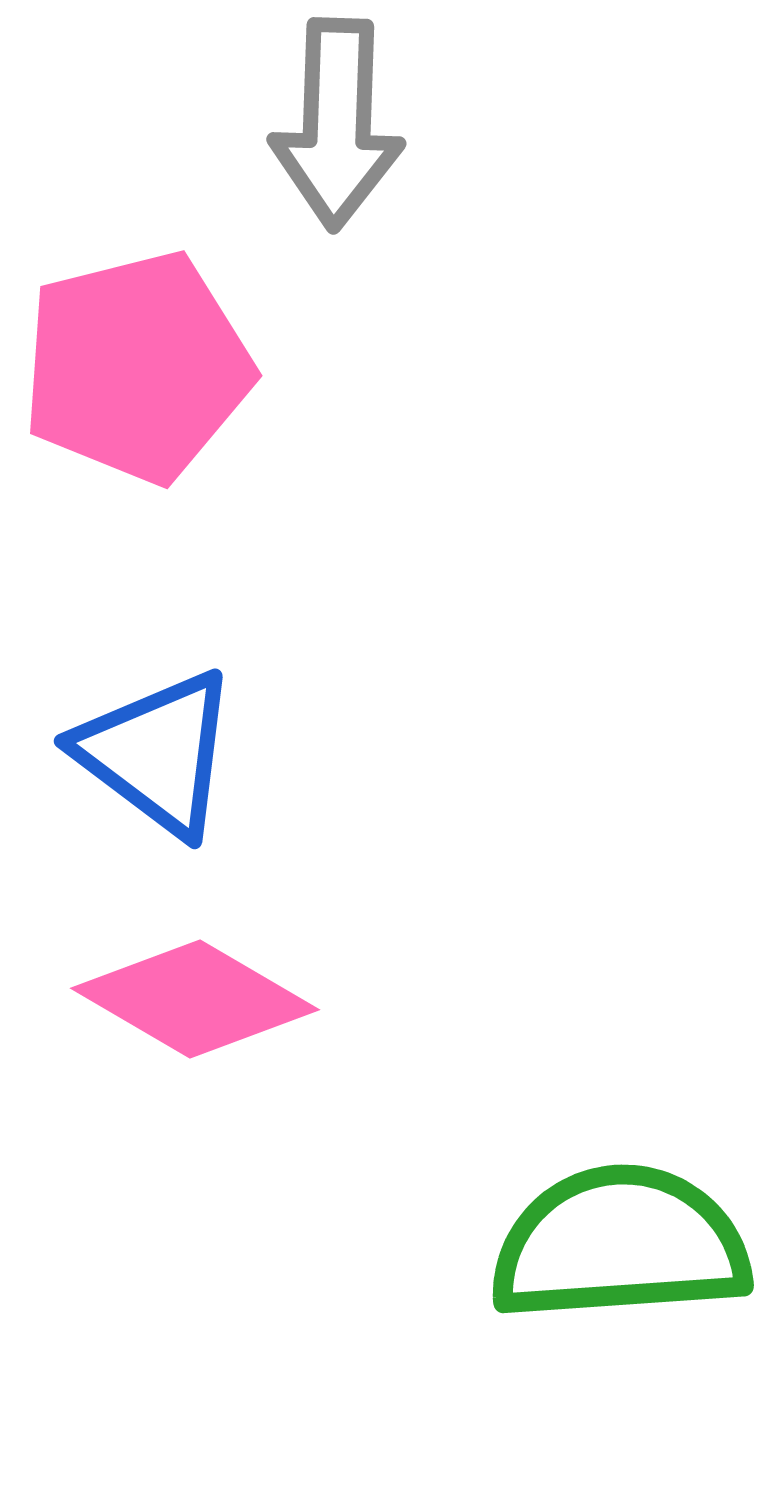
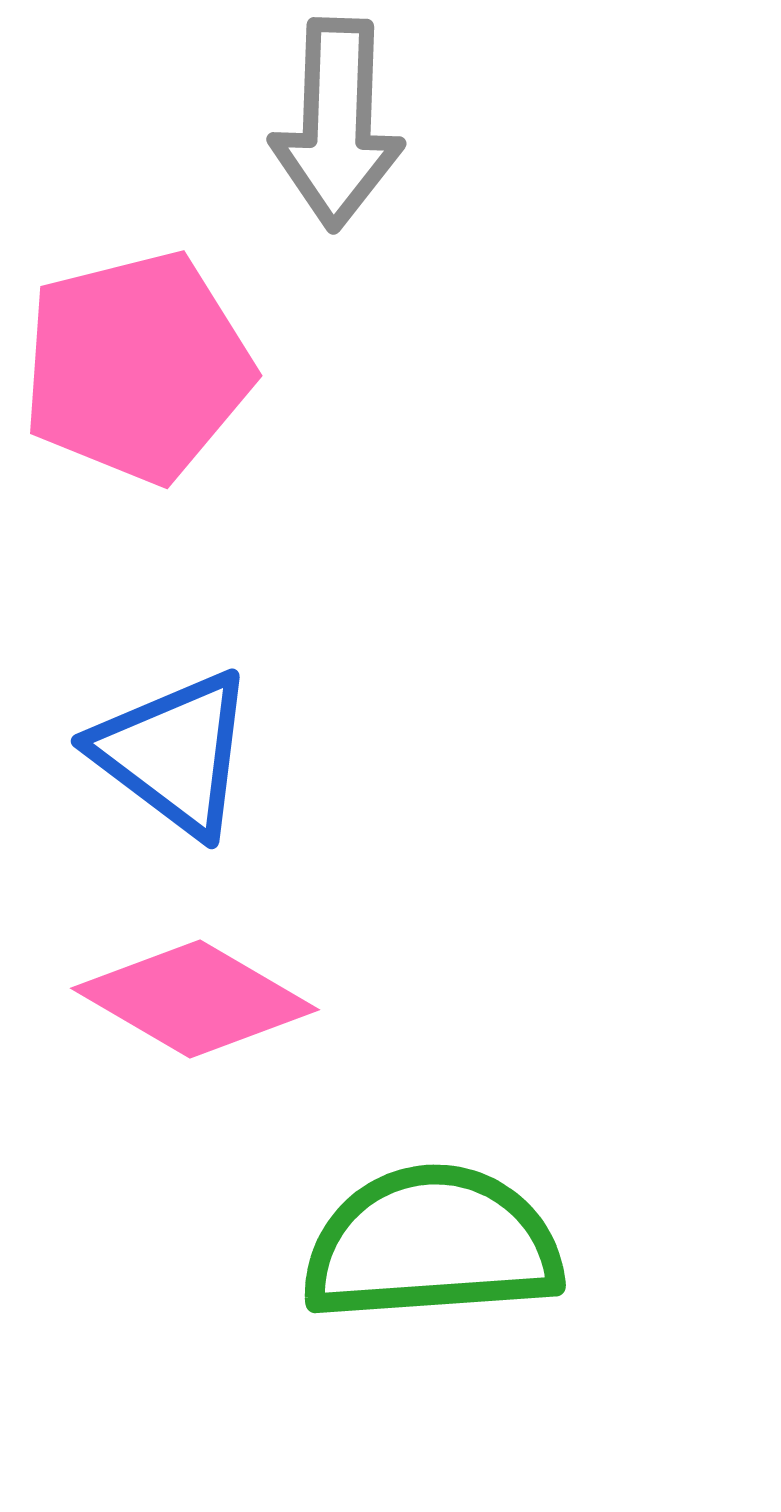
blue triangle: moved 17 px right
green semicircle: moved 188 px left
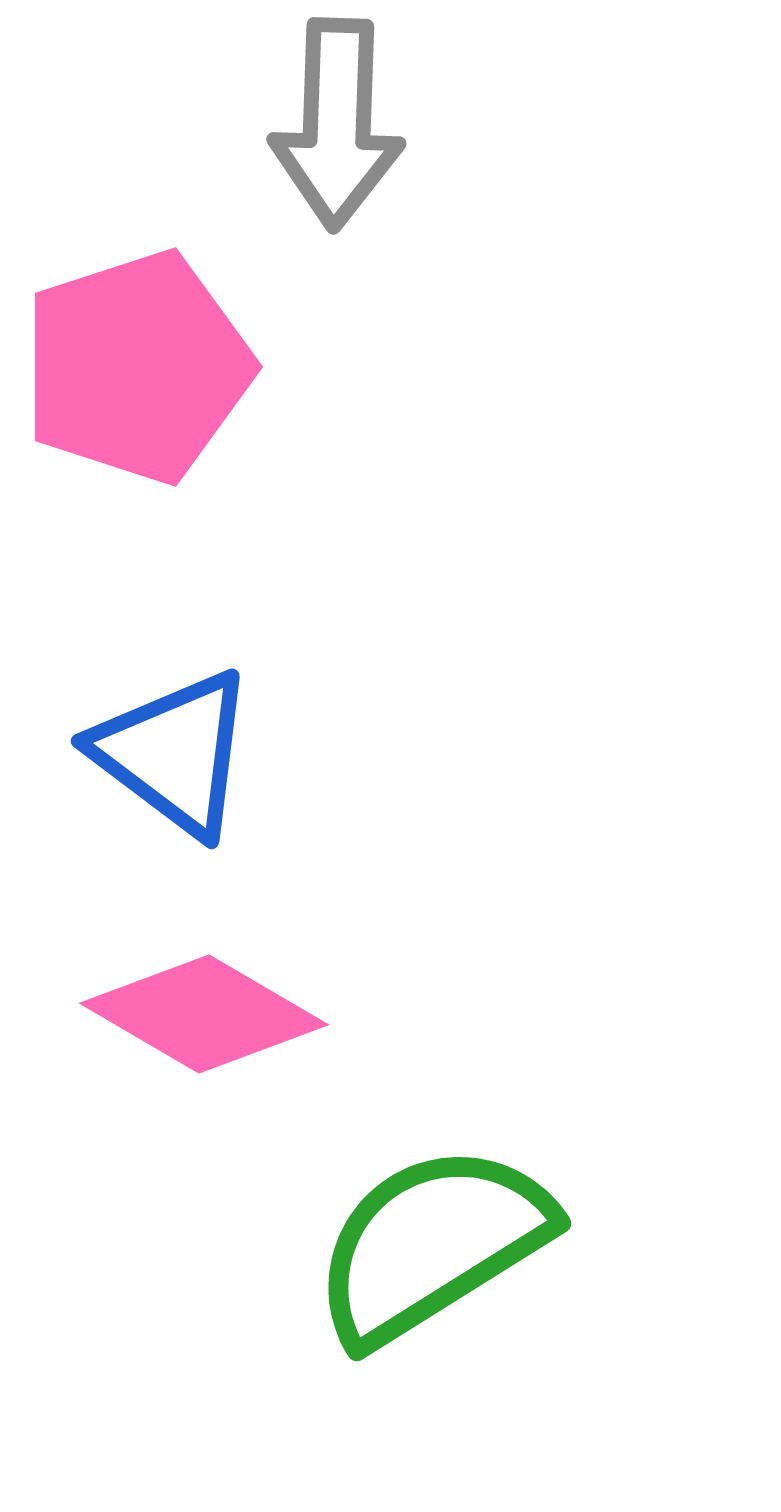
pink pentagon: rotated 4 degrees counterclockwise
pink diamond: moved 9 px right, 15 px down
green semicircle: rotated 28 degrees counterclockwise
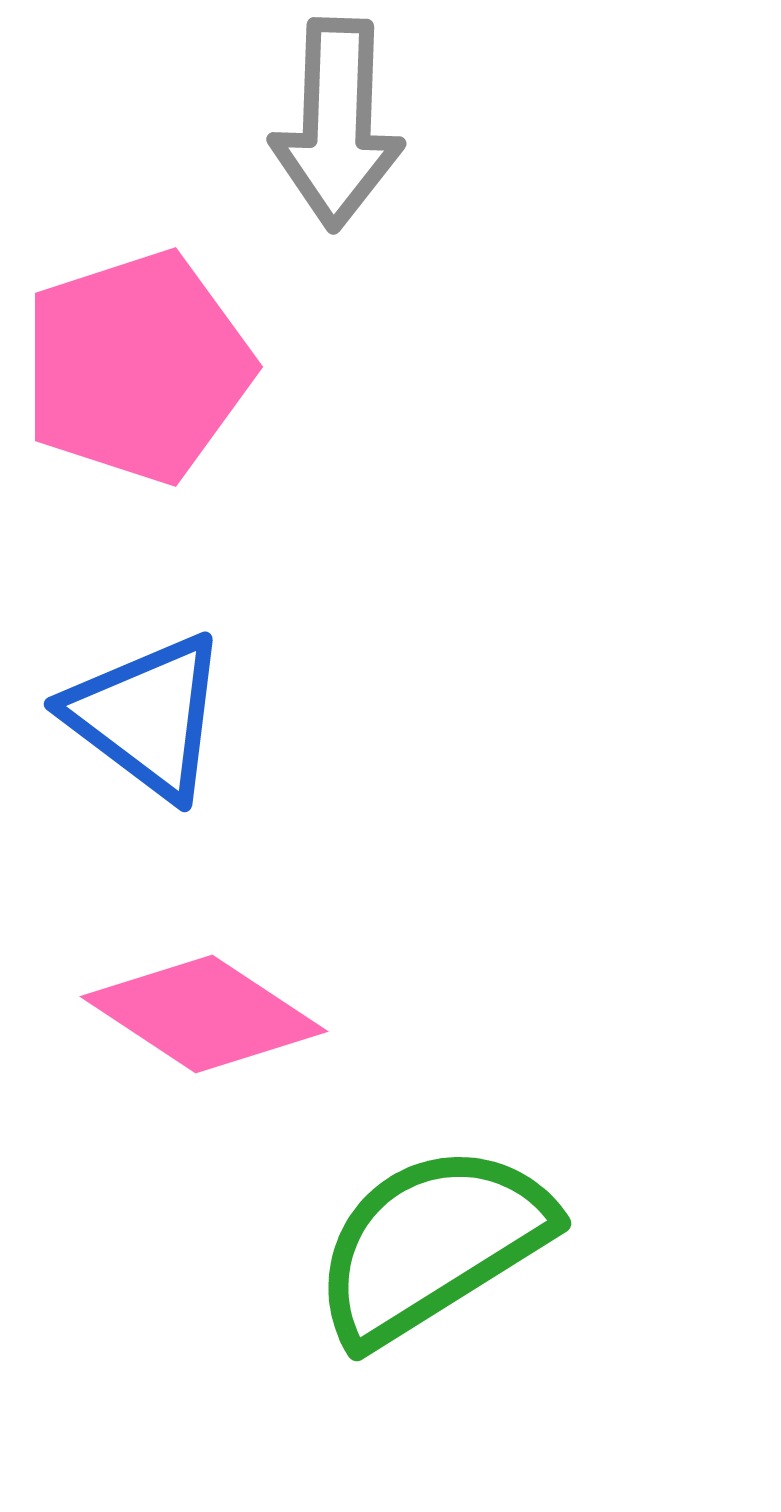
blue triangle: moved 27 px left, 37 px up
pink diamond: rotated 3 degrees clockwise
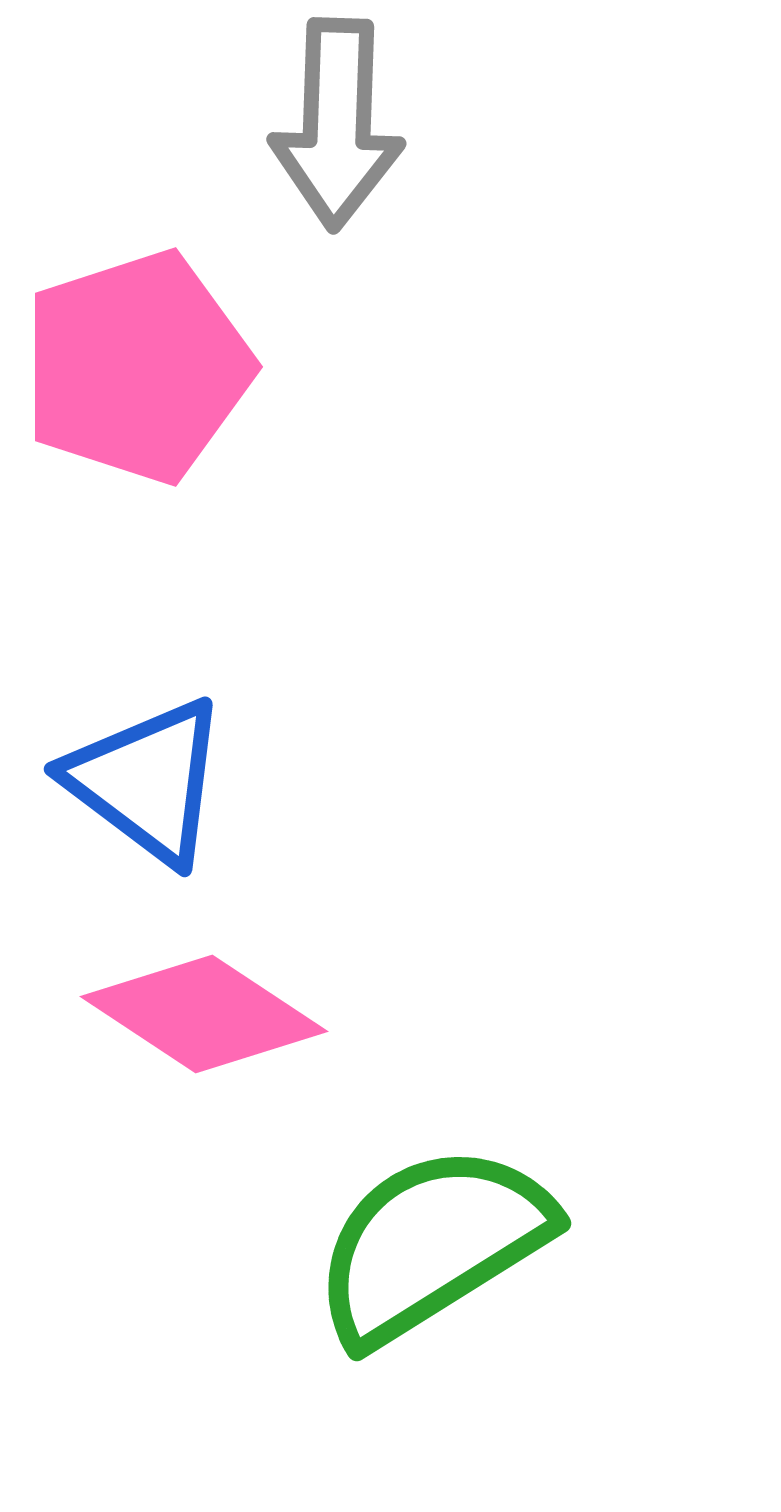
blue triangle: moved 65 px down
